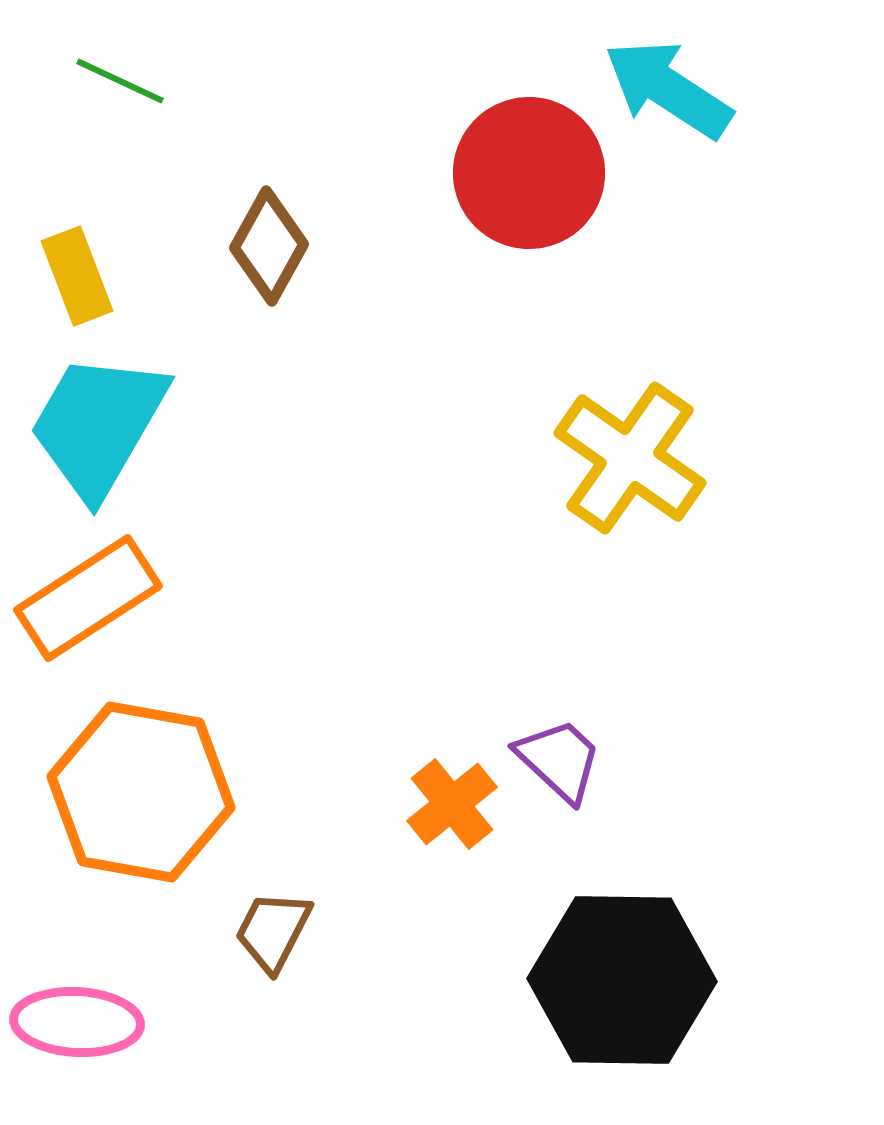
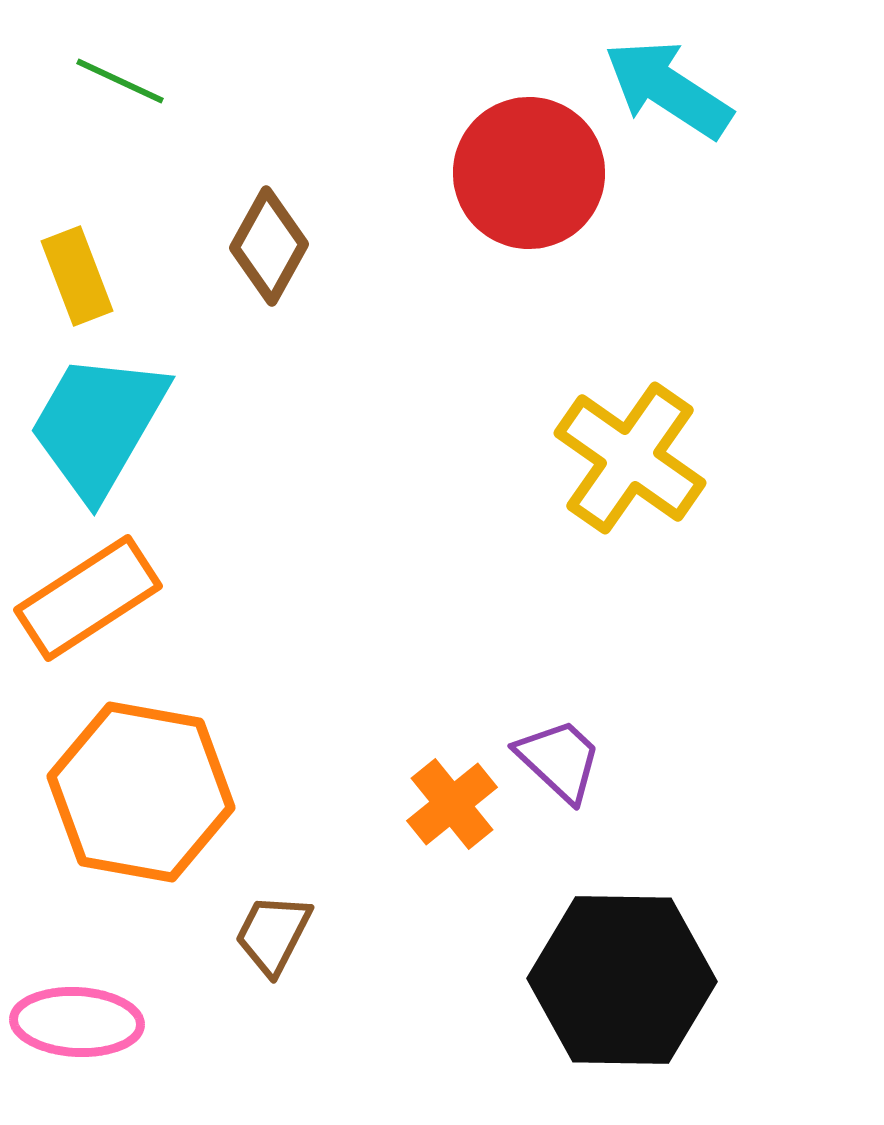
brown trapezoid: moved 3 px down
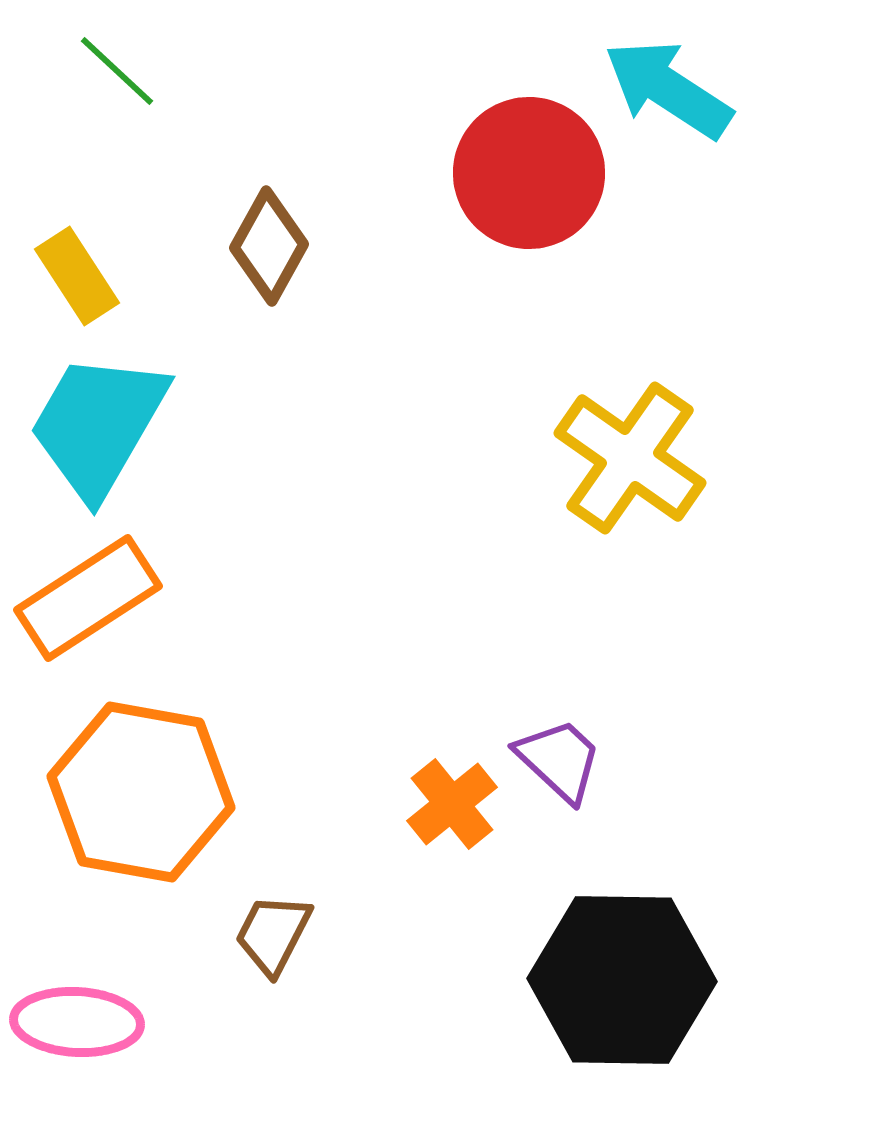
green line: moved 3 px left, 10 px up; rotated 18 degrees clockwise
yellow rectangle: rotated 12 degrees counterclockwise
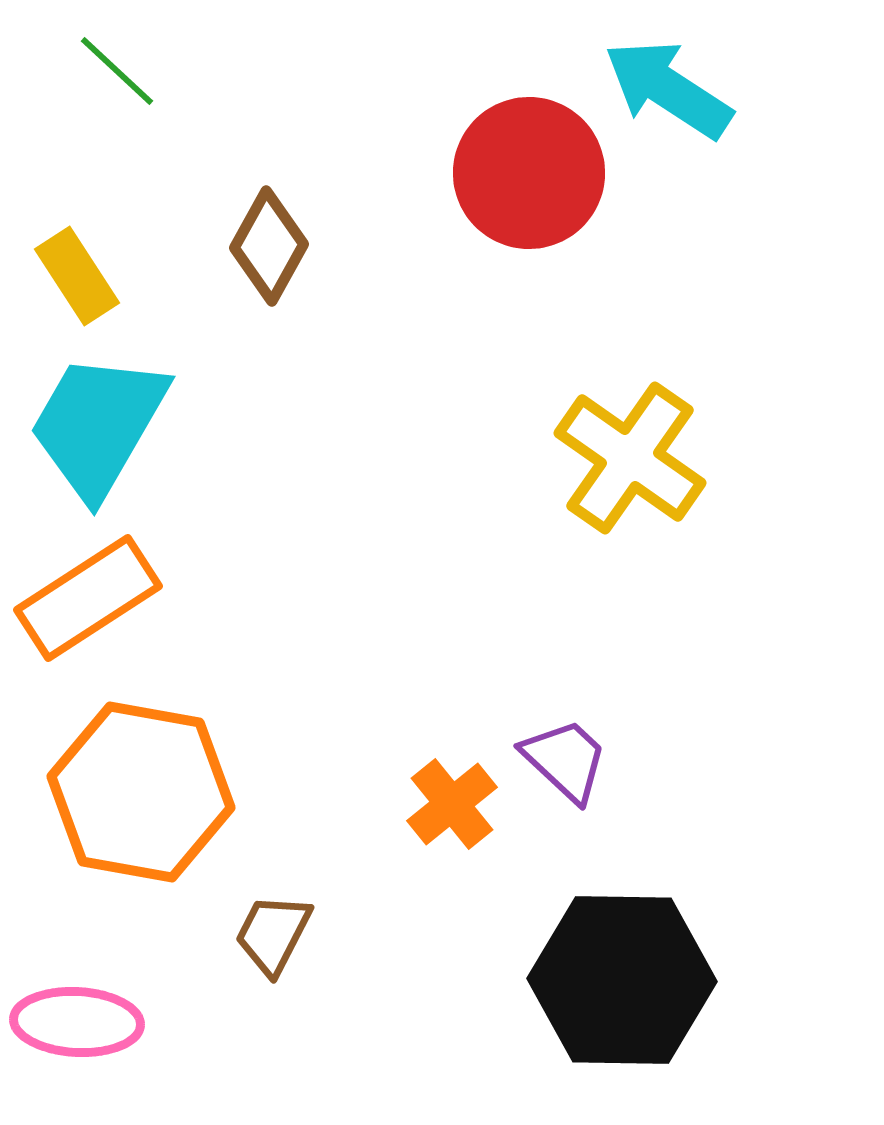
purple trapezoid: moved 6 px right
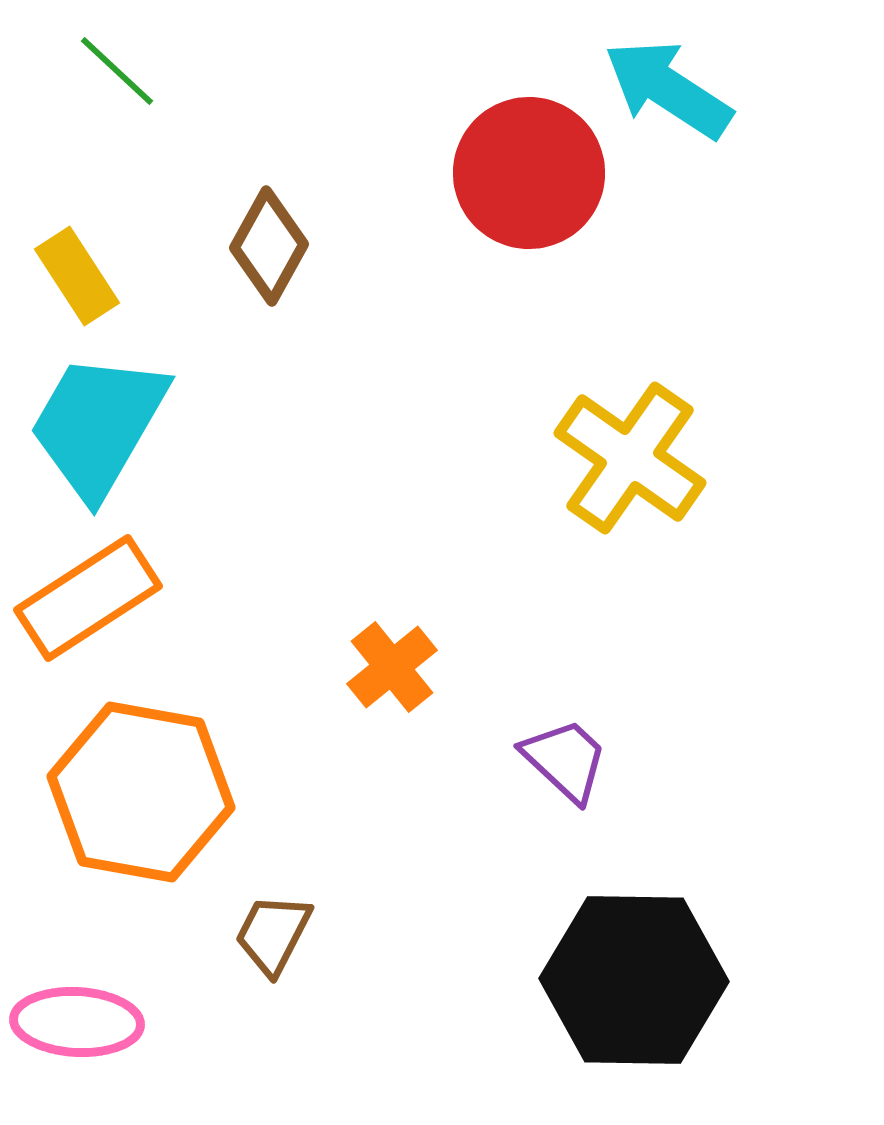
orange cross: moved 60 px left, 137 px up
black hexagon: moved 12 px right
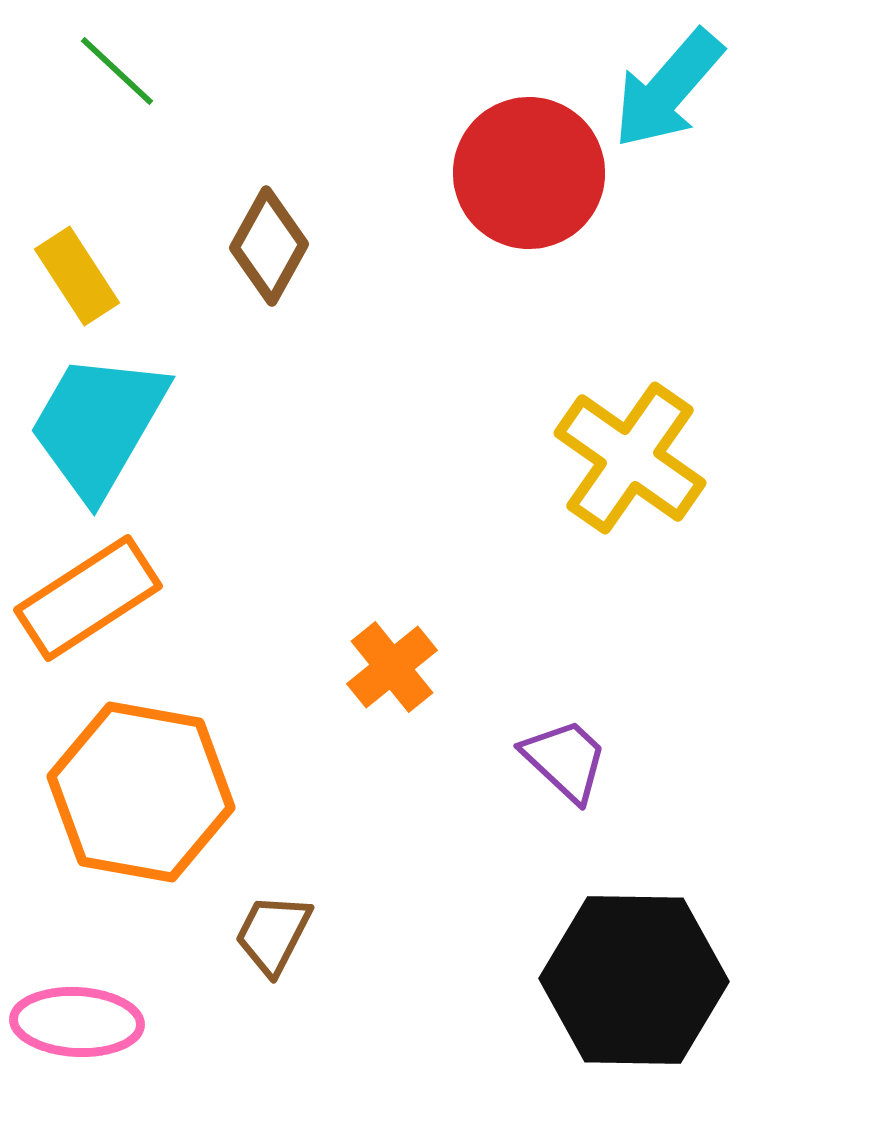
cyan arrow: rotated 82 degrees counterclockwise
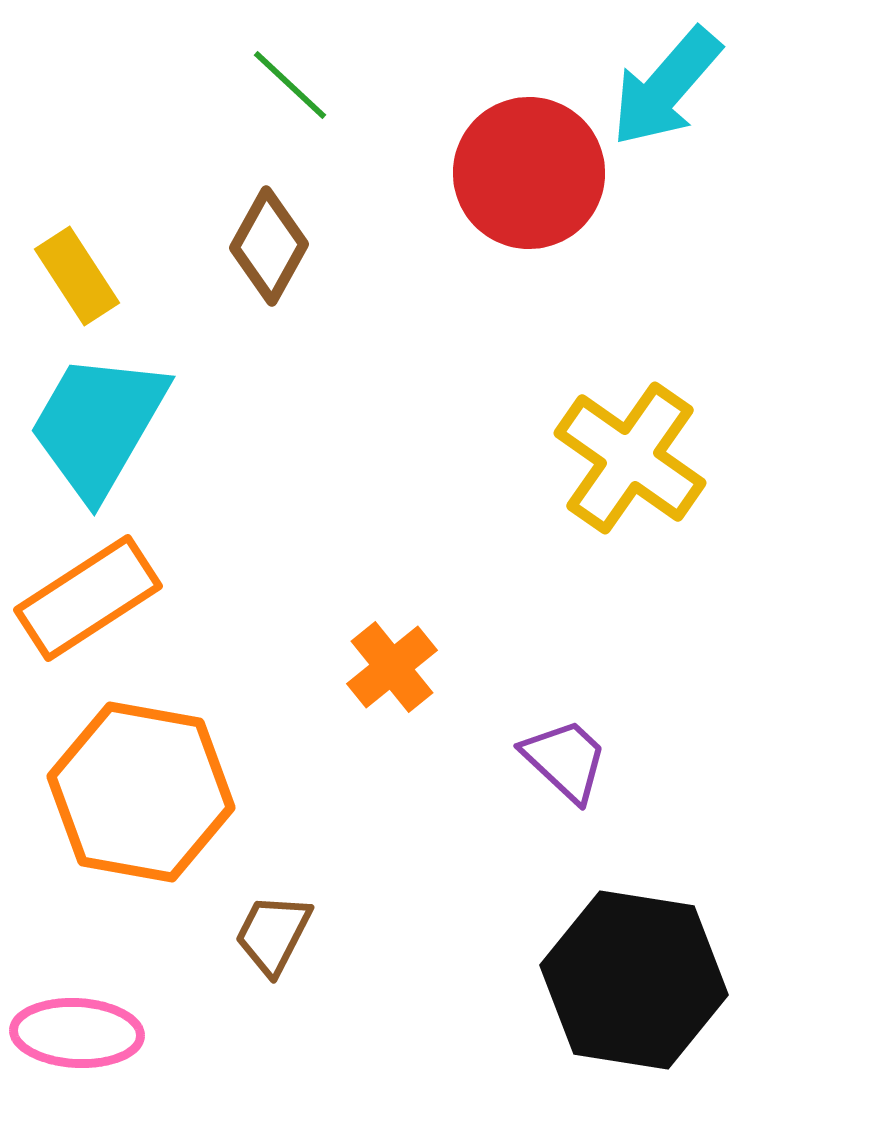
green line: moved 173 px right, 14 px down
cyan arrow: moved 2 px left, 2 px up
black hexagon: rotated 8 degrees clockwise
pink ellipse: moved 11 px down
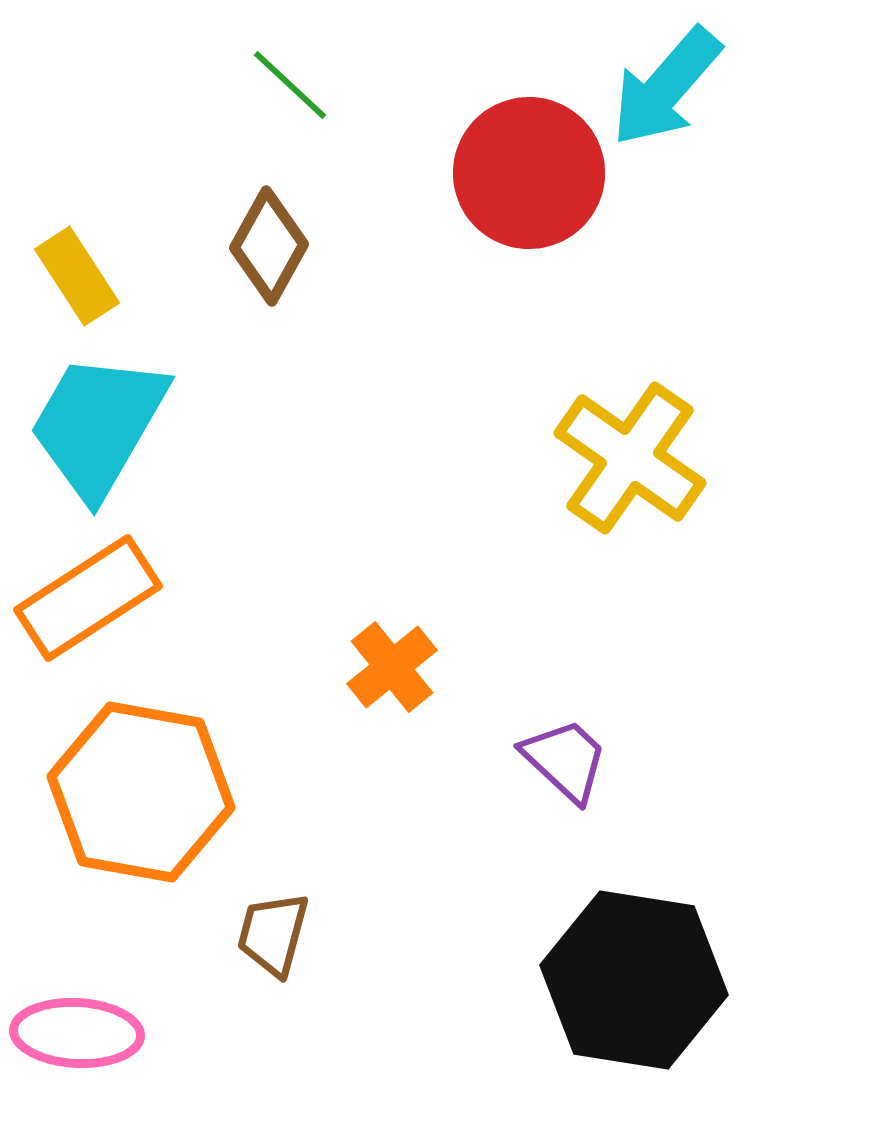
brown trapezoid: rotated 12 degrees counterclockwise
